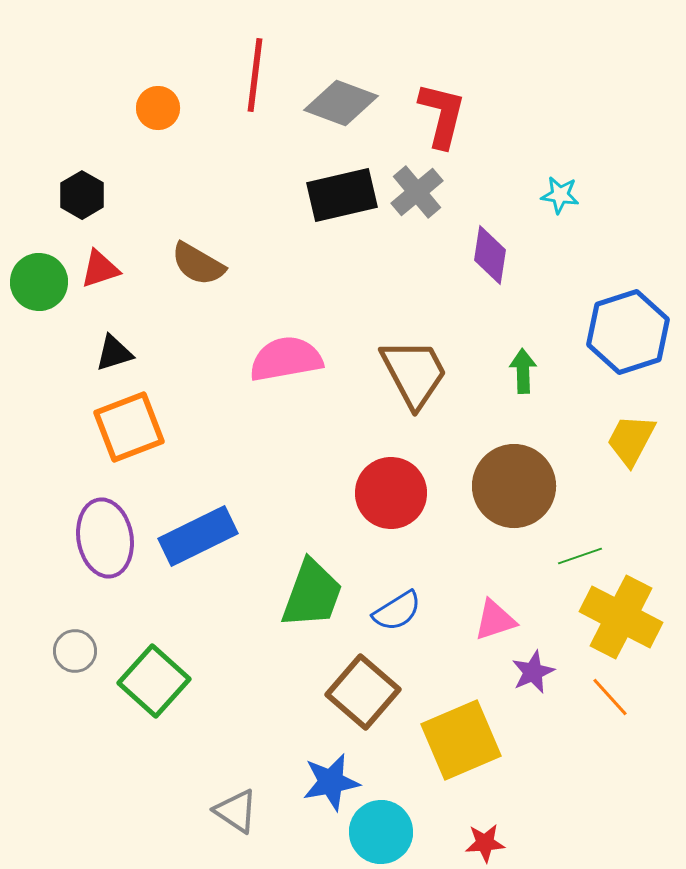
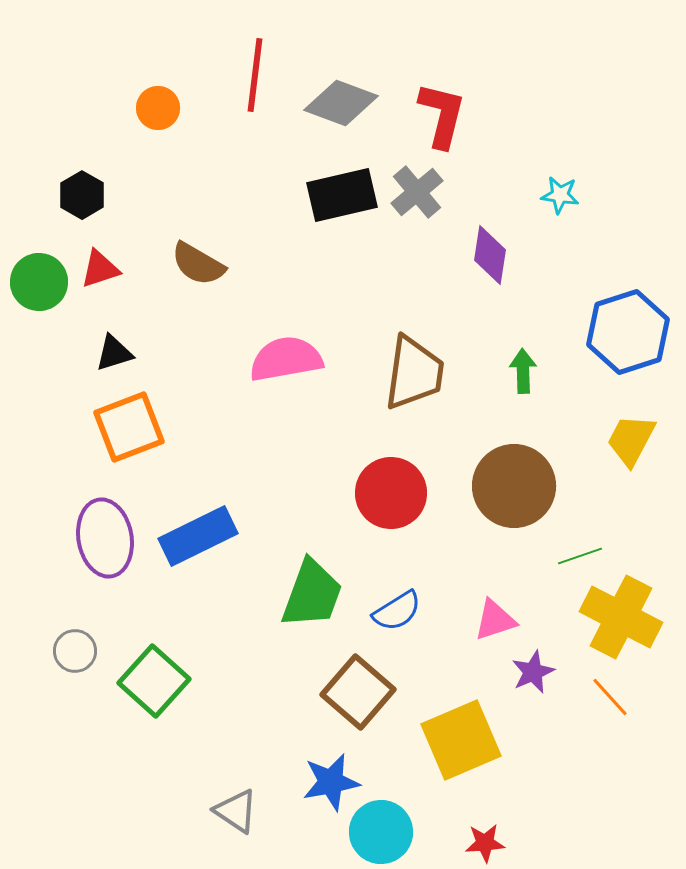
brown trapezoid: rotated 36 degrees clockwise
brown square: moved 5 px left
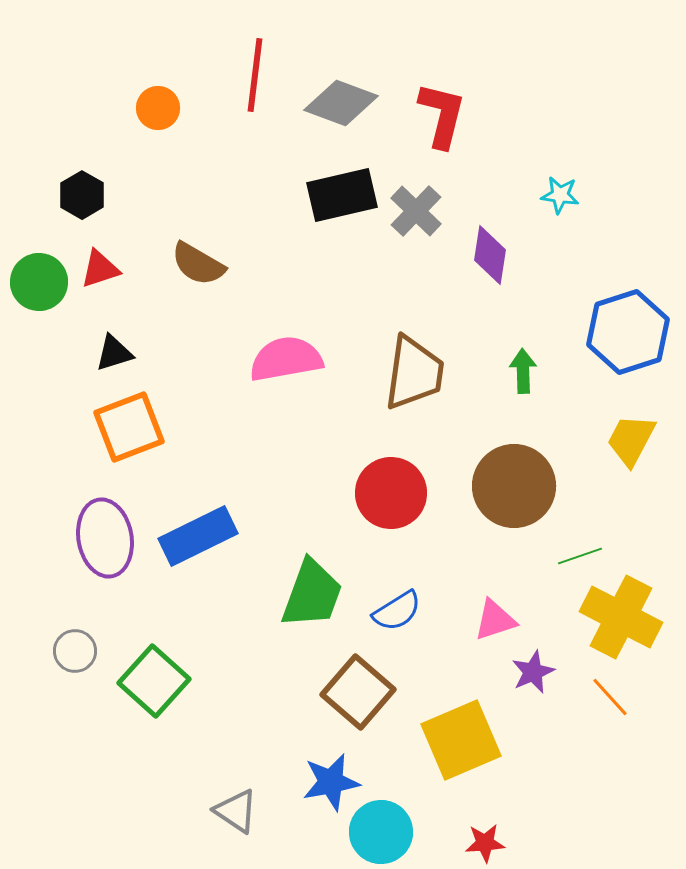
gray cross: moved 1 px left, 19 px down; rotated 6 degrees counterclockwise
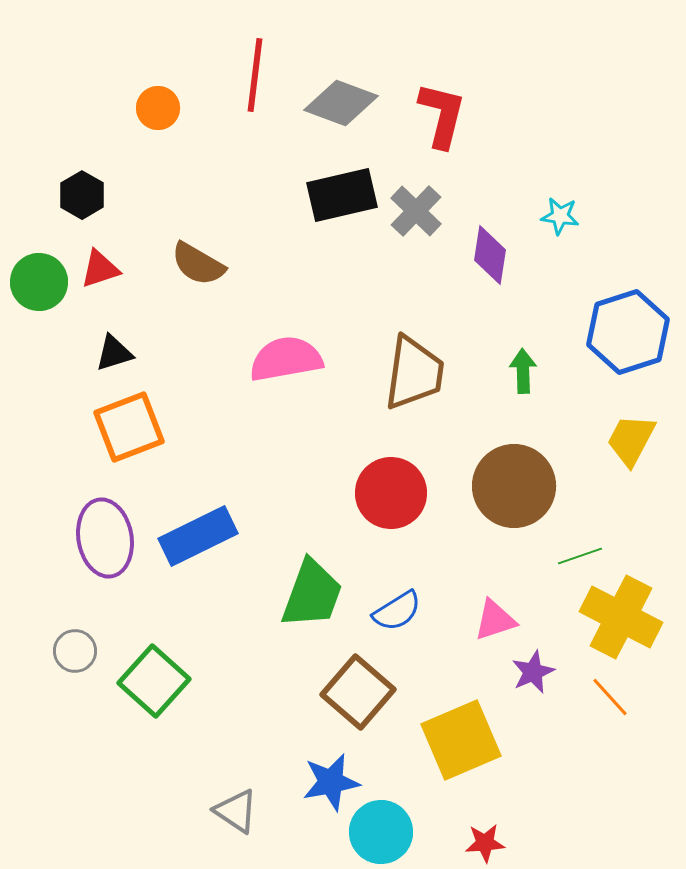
cyan star: moved 21 px down
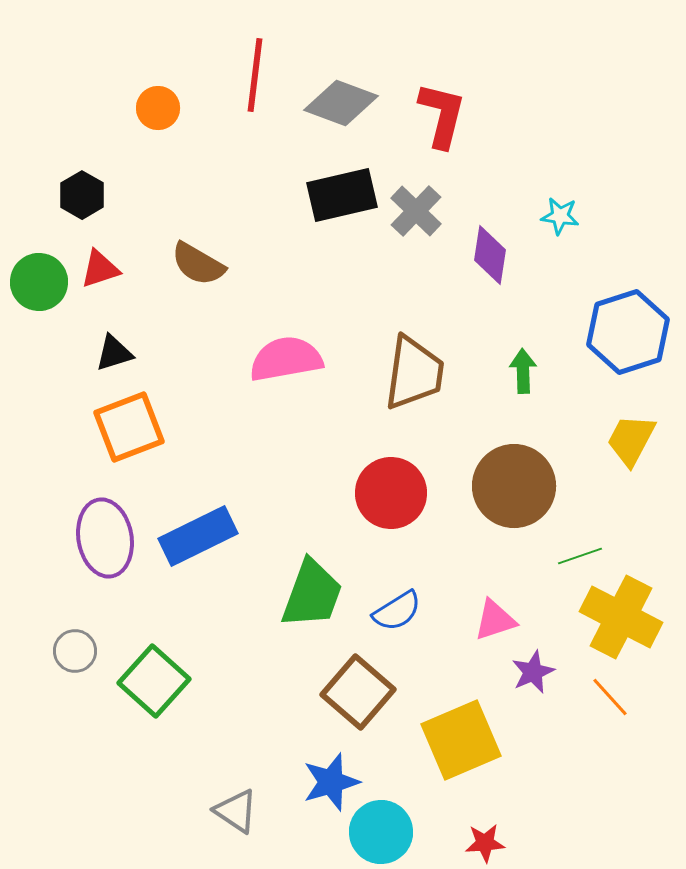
blue star: rotated 6 degrees counterclockwise
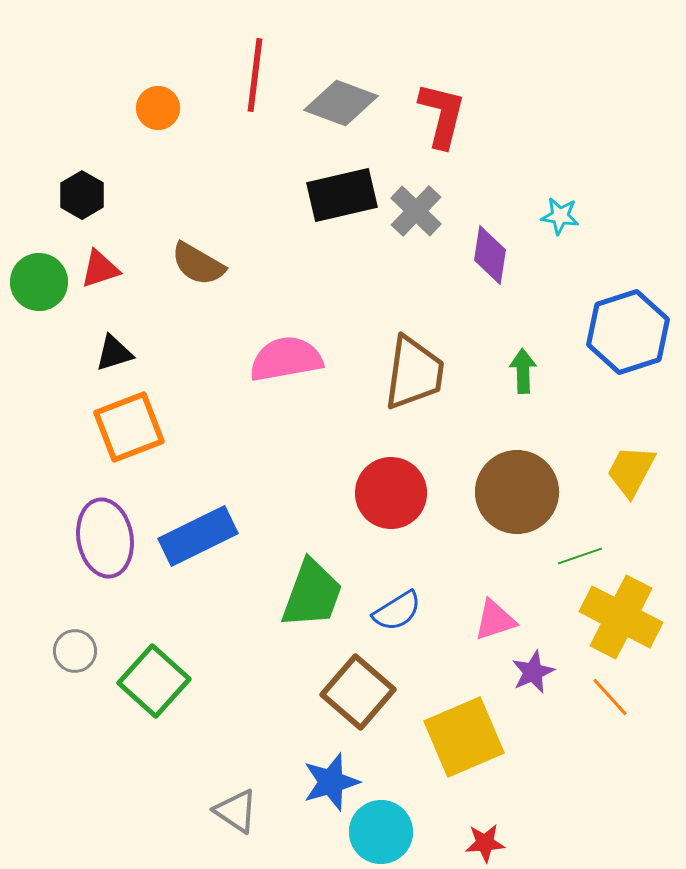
yellow trapezoid: moved 31 px down
brown circle: moved 3 px right, 6 px down
yellow square: moved 3 px right, 3 px up
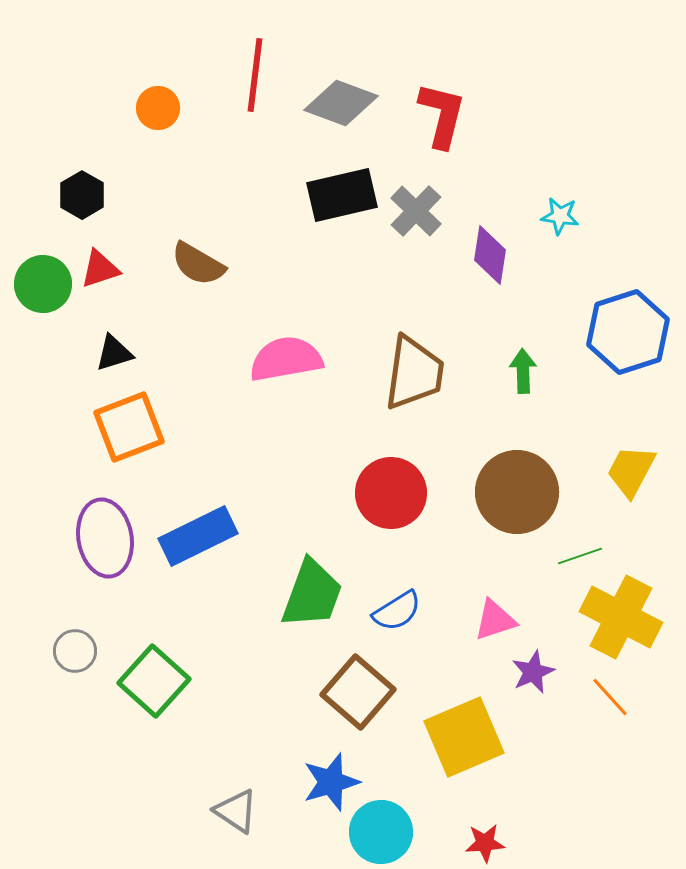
green circle: moved 4 px right, 2 px down
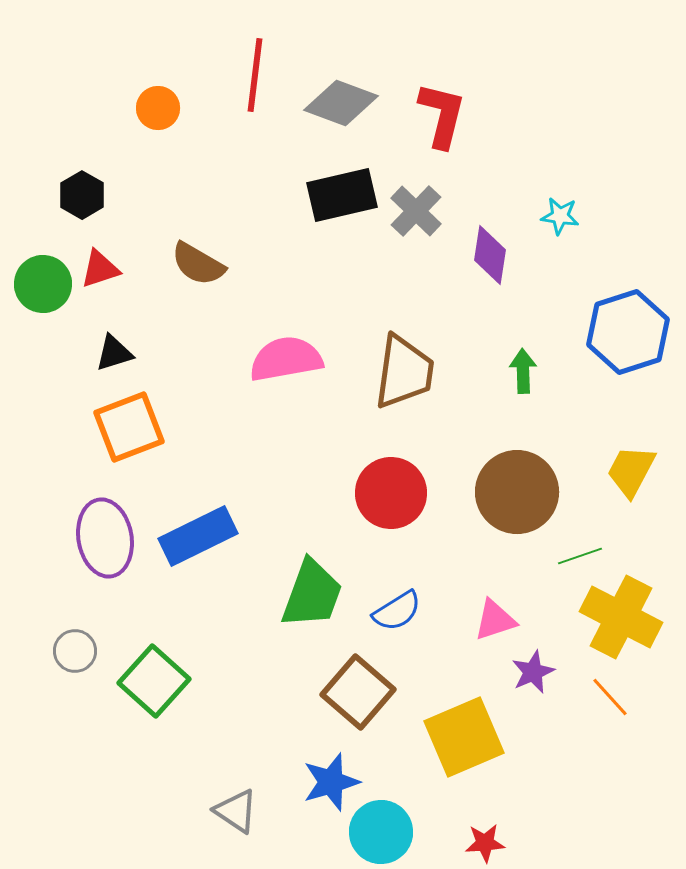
brown trapezoid: moved 10 px left, 1 px up
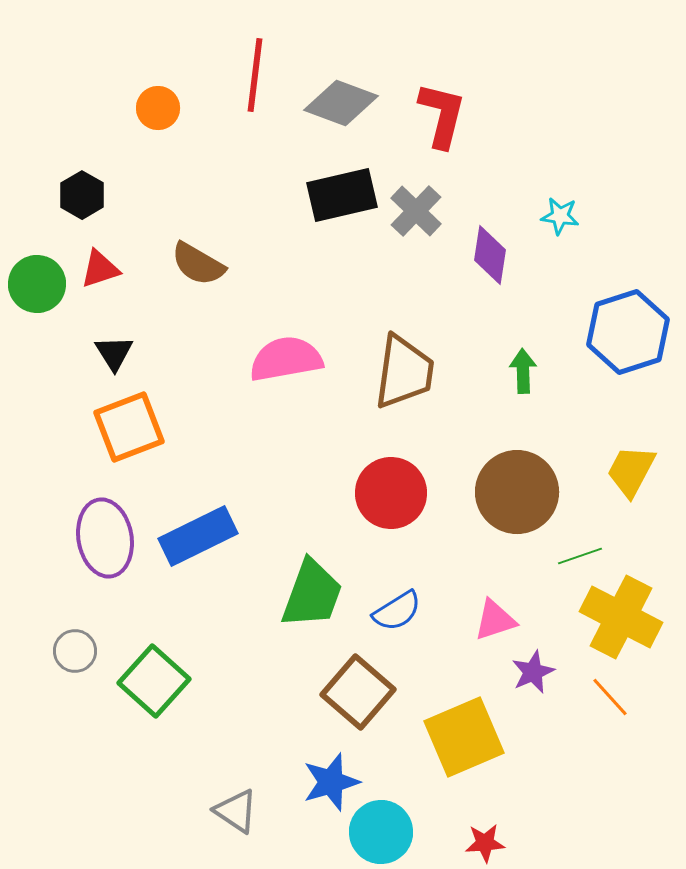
green circle: moved 6 px left
black triangle: rotated 45 degrees counterclockwise
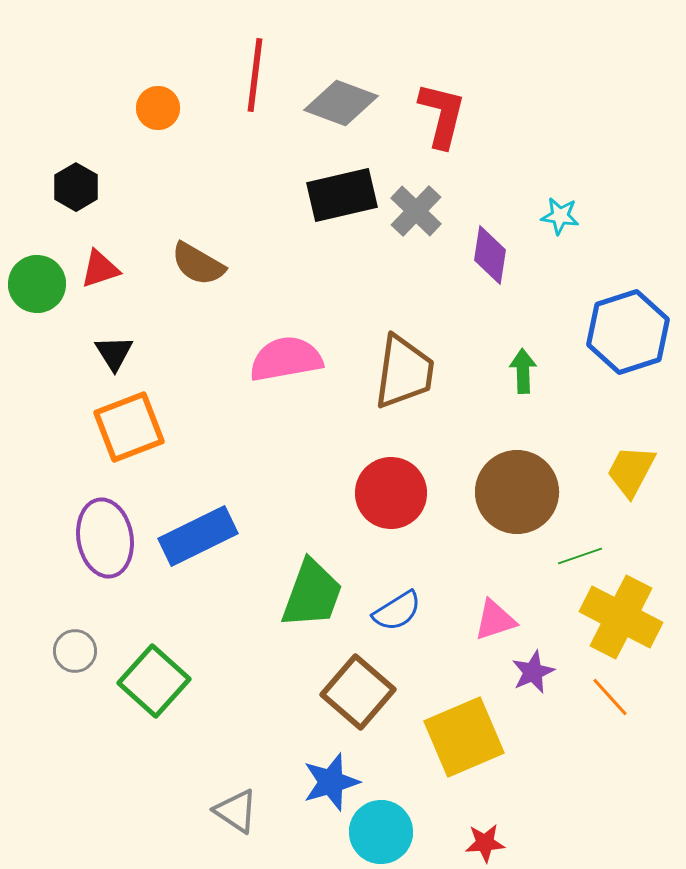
black hexagon: moved 6 px left, 8 px up
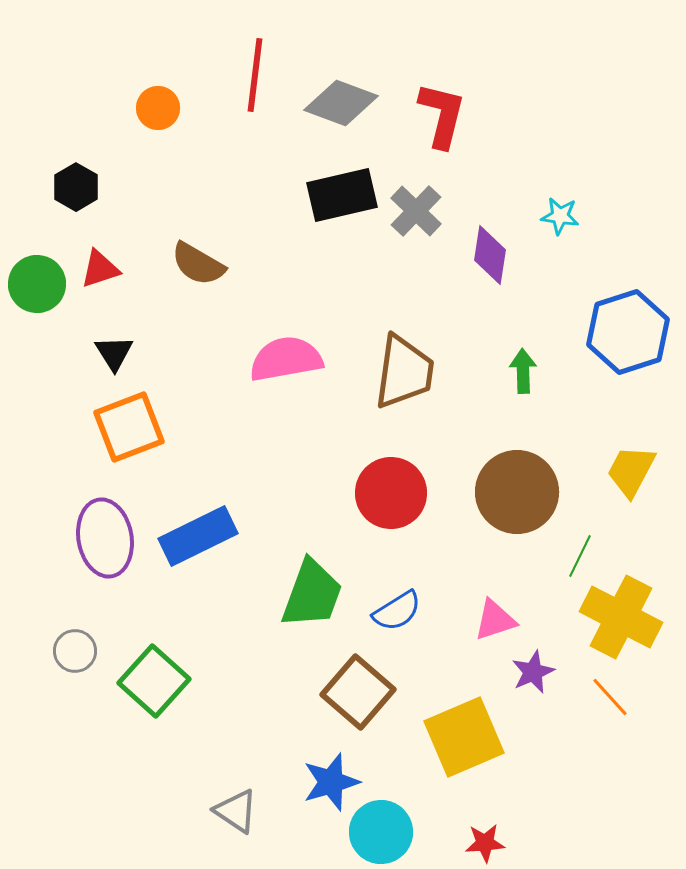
green line: rotated 45 degrees counterclockwise
